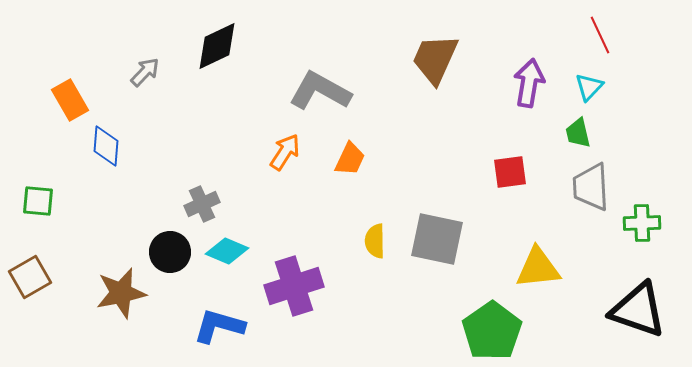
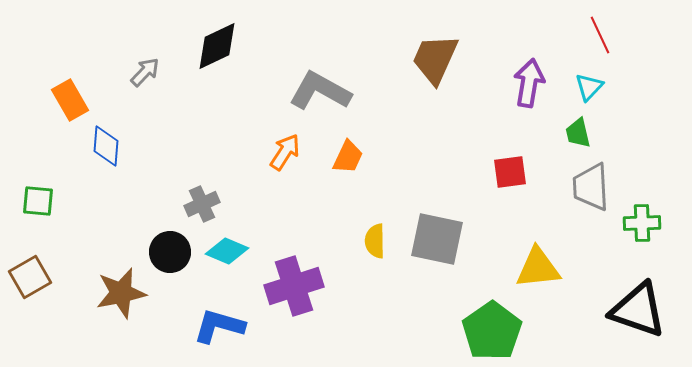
orange trapezoid: moved 2 px left, 2 px up
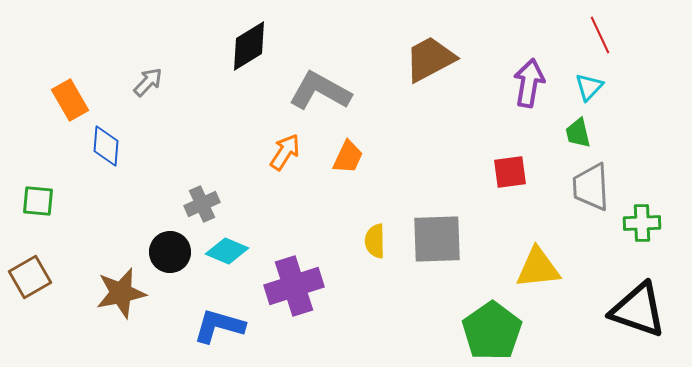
black diamond: moved 32 px right; rotated 6 degrees counterclockwise
brown trapezoid: moved 5 px left; rotated 38 degrees clockwise
gray arrow: moved 3 px right, 10 px down
gray square: rotated 14 degrees counterclockwise
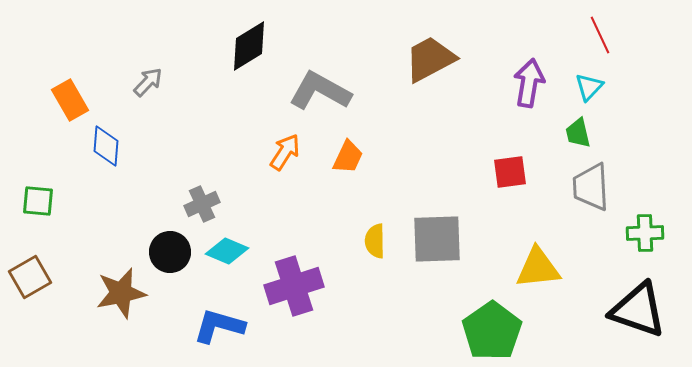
green cross: moved 3 px right, 10 px down
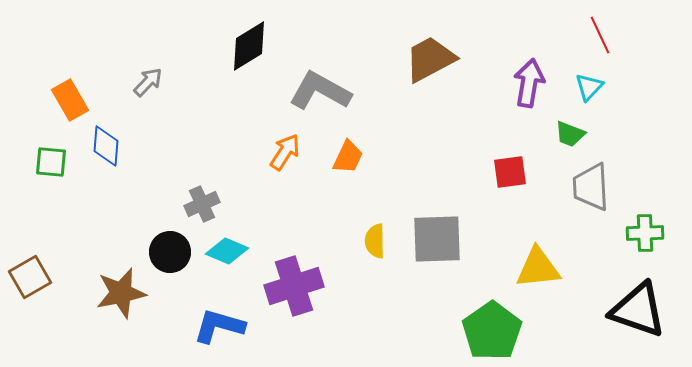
green trapezoid: moved 8 px left, 1 px down; rotated 56 degrees counterclockwise
green square: moved 13 px right, 39 px up
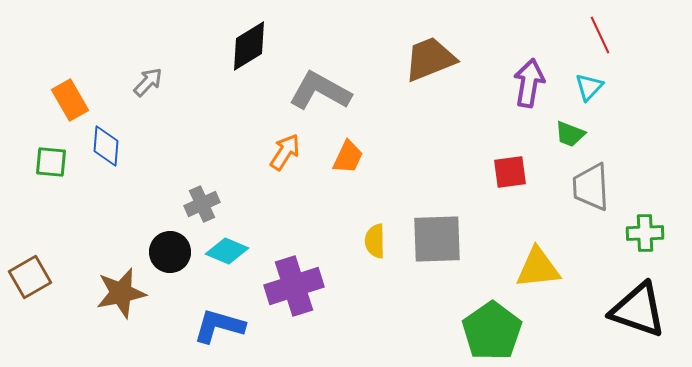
brown trapezoid: rotated 6 degrees clockwise
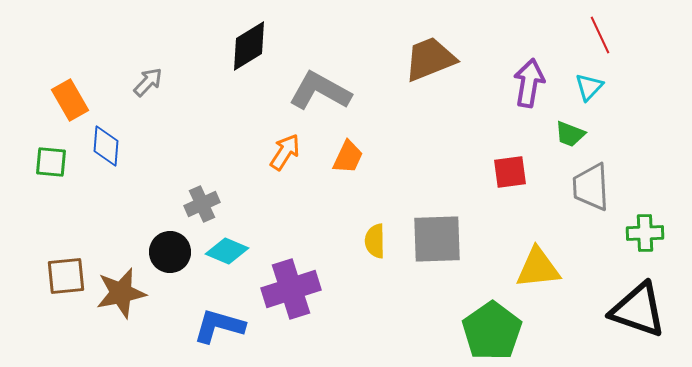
brown square: moved 36 px right, 1 px up; rotated 24 degrees clockwise
purple cross: moved 3 px left, 3 px down
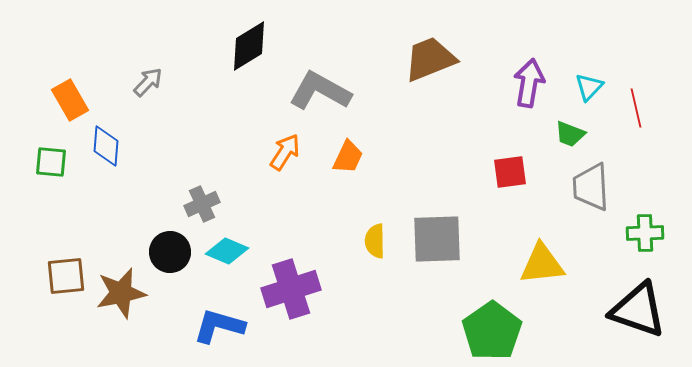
red line: moved 36 px right, 73 px down; rotated 12 degrees clockwise
yellow triangle: moved 4 px right, 4 px up
